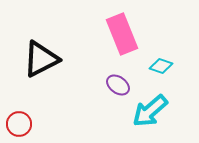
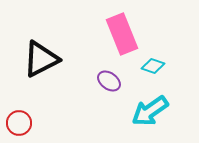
cyan diamond: moved 8 px left
purple ellipse: moved 9 px left, 4 px up
cyan arrow: rotated 6 degrees clockwise
red circle: moved 1 px up
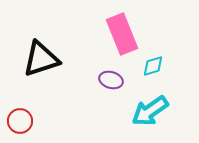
black triangle: rotated 9 degrees clockwise
cyan diamond: rotated 35 degrees counterclockwise
purple ellipse: moved 2 px right, 1 px up; rotated 20 degrees counterclockwise
red circle: moved 1 px right, 2 px up
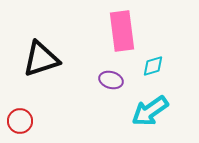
pink rectangle: moved 3 px up; rotated 15 degrees clockwise
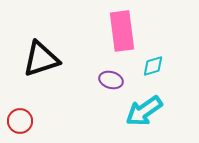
cyan arrow: moved 6 px left
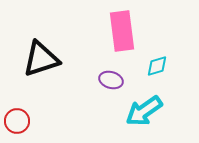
cyan diamond: moved 4 px right
red circle: moved 3 px left
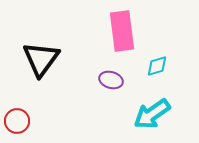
black triangle: rotated 36 degrees counterclockwise
cyan arrow: moved 8 px right, 3 px down
